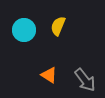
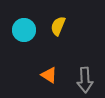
gray arrow: rotated 35 degrees clockwise
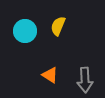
cyan circle: moved 1 px right, 1 px down
orange triangle: moved 1 px right
